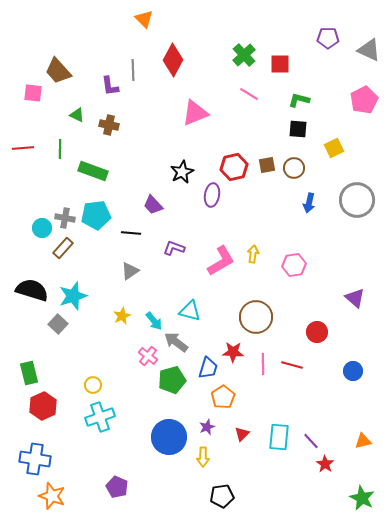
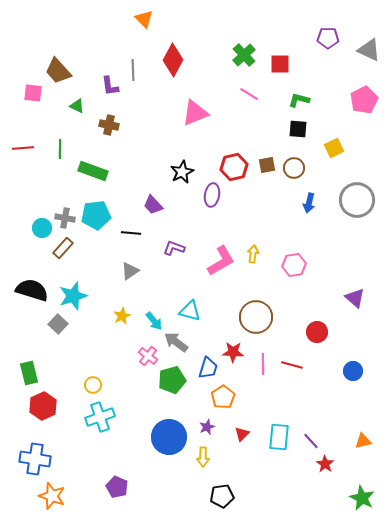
green triangle at (77, 115): moved 9 px up
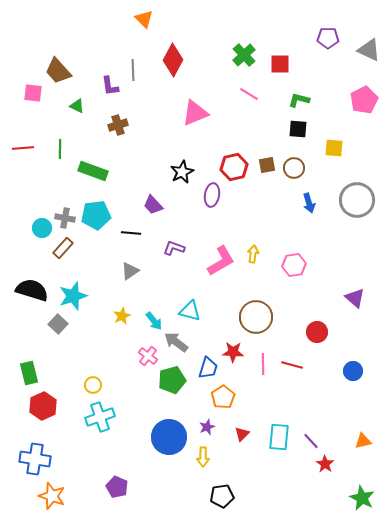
brown cross at (109, 125): moved 9 px right; rotated 30 degrees counterclockwise
yellow square at (334, 148): rotated 30 degrees clockwise
blue arrow at (309, 203): rotated 30 degrees counterclockwise
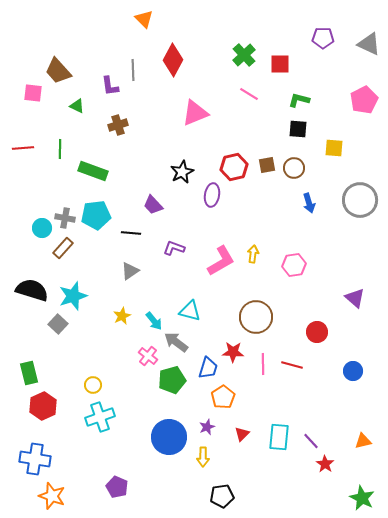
purple pentagon at (328, 38): moved 5 px left
gray triangle at (369, 50): moved 6 px up
gray circle at (357, 200): moved 3 px right
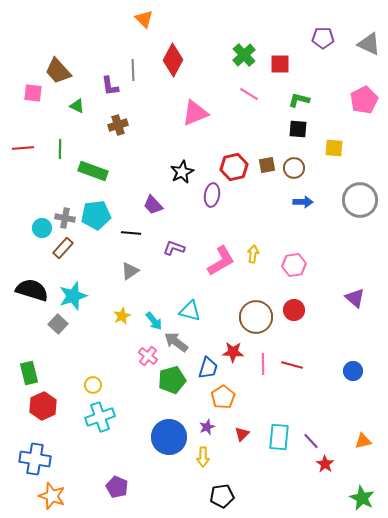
blue arrow at (309, 203): moved 6 px left, 1 px up; rotated 72 degrees counterclockwise
red circle at (317, 332): moved 23 px left, 22 px up
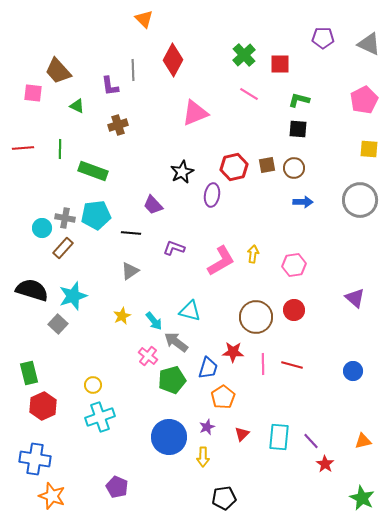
yellow square at (334, 148): moved 35 px right, 1 px down
black pentagon at (222, 496): moved 2 px right, 2 px down
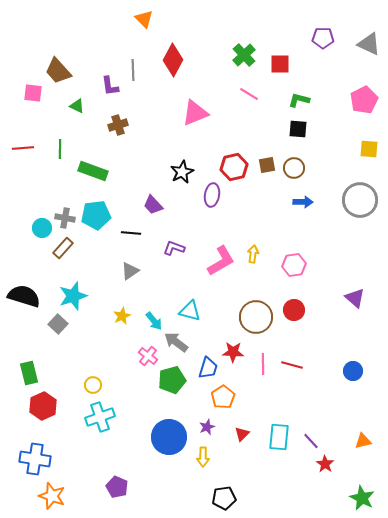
black semicircle at (32, 290): moved 8 px left, 6 px down
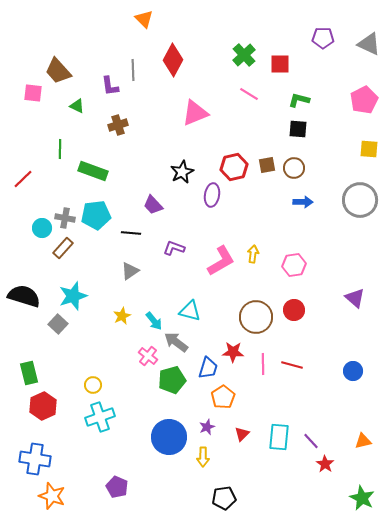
red line at (23, 148): moved 31 px down; rotated 40 degrees counterclockwise
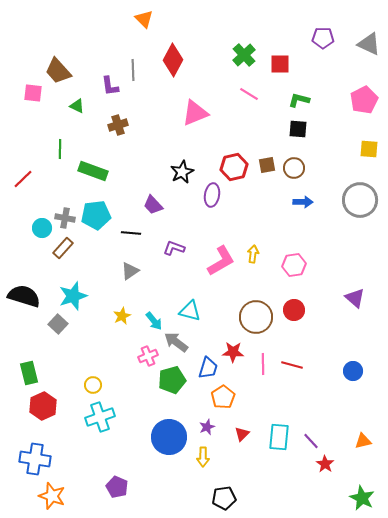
pink cross at (148, 356): rotated 30 degrees clockwise
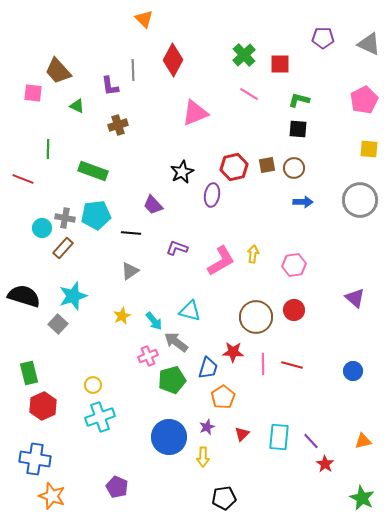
green line at (60, 149): moved 12 px left
red line at (23, 179): rotated 65 degrees clockwise
purple L-shape at (174, 248): moved 3 px right
